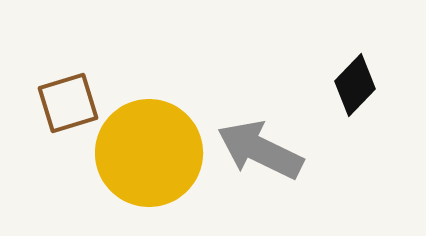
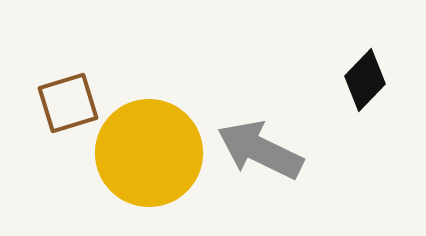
black diamond: moved 10 px right, 5 px up
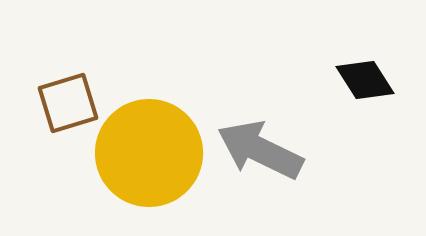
black diamond: rotated 76 degrees counterclockwise
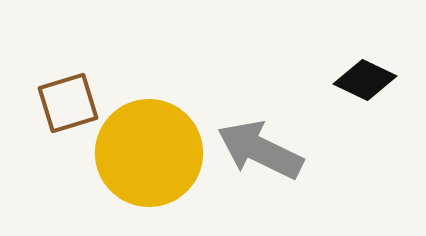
black diamond: rotated 32 degrees counterclockwise
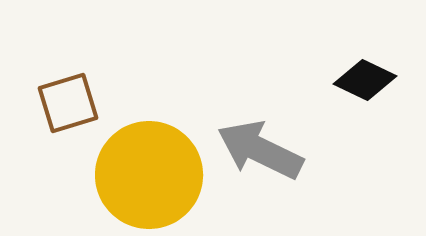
yellow circle: moved 22 px down
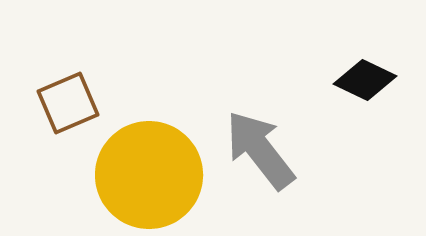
brown square: rotated 6 degrees counterclockwise
gray arrow: rotated 26 degrees clockwise
